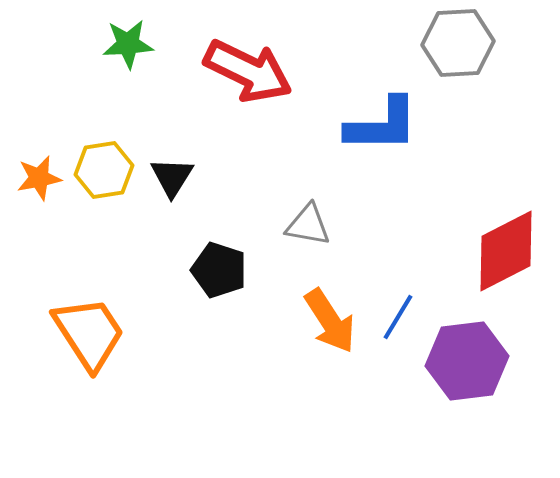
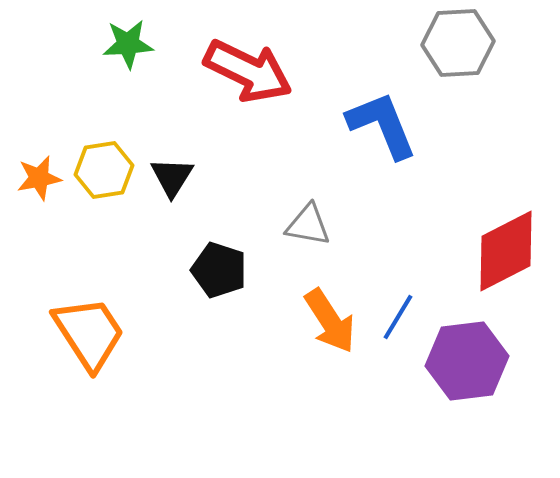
blue L-shape: rotated 112 degrees counterclockwise
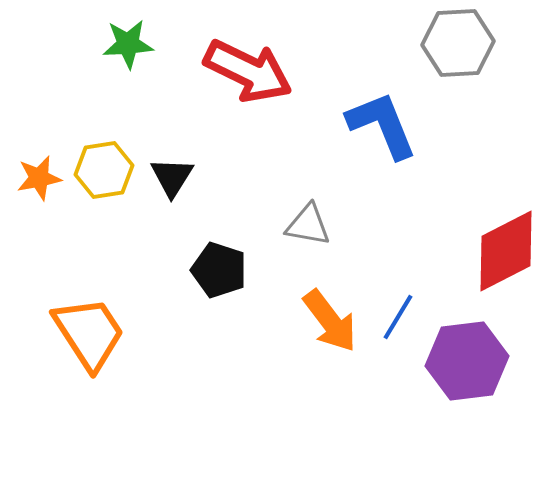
orange arrow: rotated 4 degrees counterclockwise
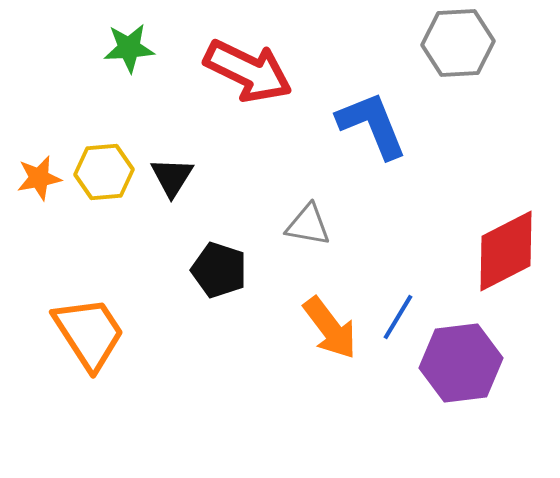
green star: moved 1 px right, 4 px down
blue L-shape: moved 10 px left
yellow hexagon: moved 2 px down; rotated 4 degrees clockwise
orange arrow: moved 7 px down
purple hexagon: moved 6 px left, 2 px down
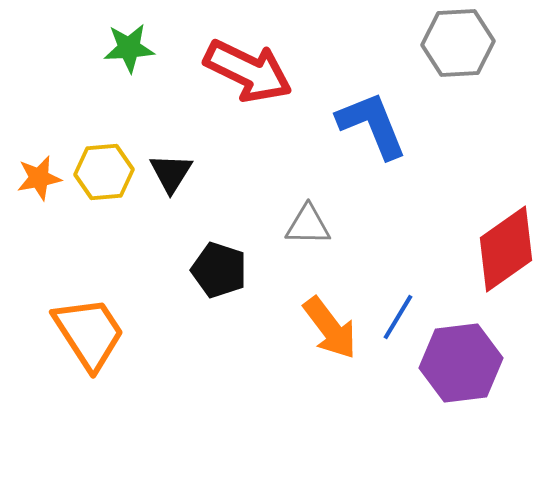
black triangle: moved 1 px left, 4 px up
gray triangle: rotated 9 degrees counterclockwise
red diamond: moved 2 px up; rotated 8 degrees counterclockwise
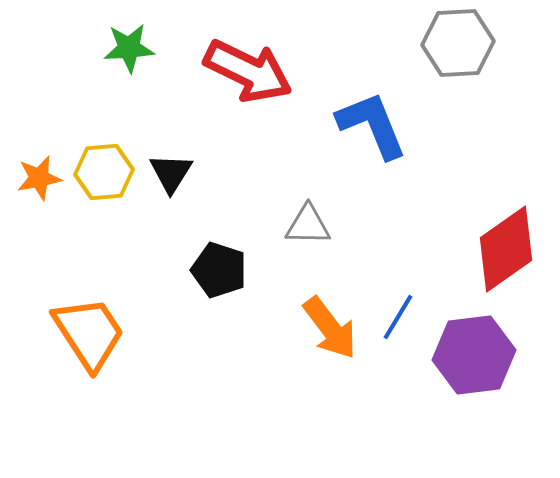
purple hexagon: moved 13 px right, 8 px up
